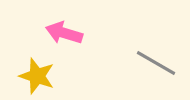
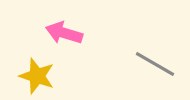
gray line: moved 1 px left, 1 px down
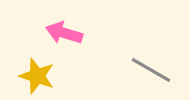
gray line: moved 4 px left, 6 px down
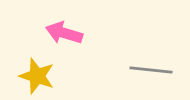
gray line: rotated 24 degrees counterclockwise
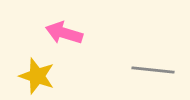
gray line: moved 2 px right
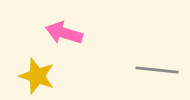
gray line: moved 4 px right
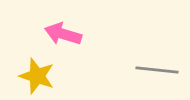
pink arrow: moved 1 px left, 1 px down
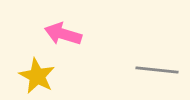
yellow star: rotated 9 degrees clockwise
